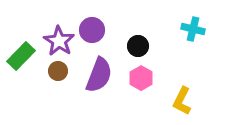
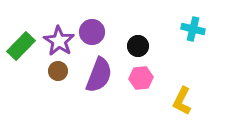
purple circle: moved 2 px down
green rectangle: moved 10 px up
pink hexagon: rotated 25 degrees clockwise
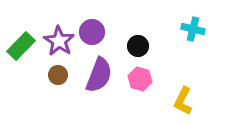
brown circle: moved 4 px down
pink hexagon: moved 1 px left, 1 px down; rotated 20 degrees clockwise
yellow L-shape: moved 1 px right
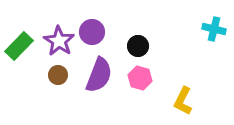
cyan cross: moved 21 px right
green rectangle: moved 2 px left
pink hexagon: moved 1 px up
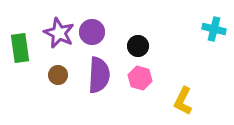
purple star: moved 8 px up; rotated 8 degrees counterclockwise
green rectangle: moved 1 px right, 2 px down; rotated 52 degrees counterclockwise
purple semicircle: rotated 18 degrees counterclockwise
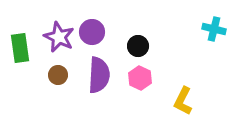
purple star: moved 4 px down
pink hexagon: rotated 10 degrees clockwise
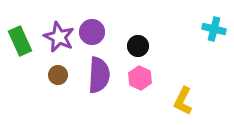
green rectangle: moved 7 px up; rotated 16 degrees counterclockwise
